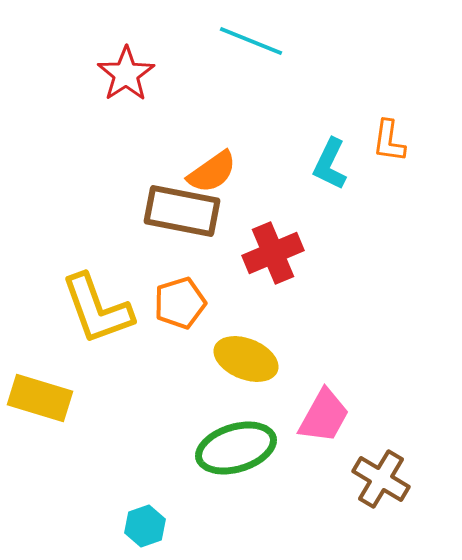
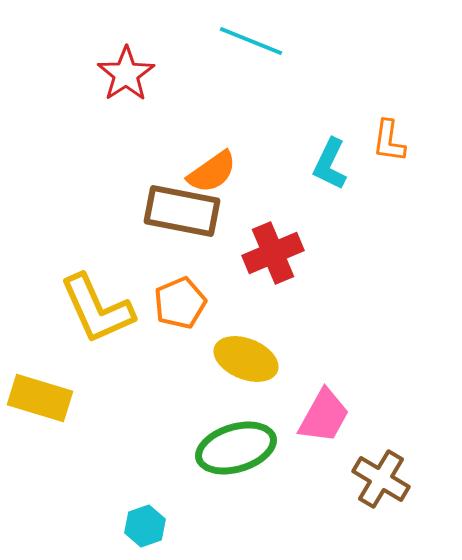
orange pentagon: rotated 6 degrees counterclockwise
yellow L-shape: rotated 4 degrees counterclockwise
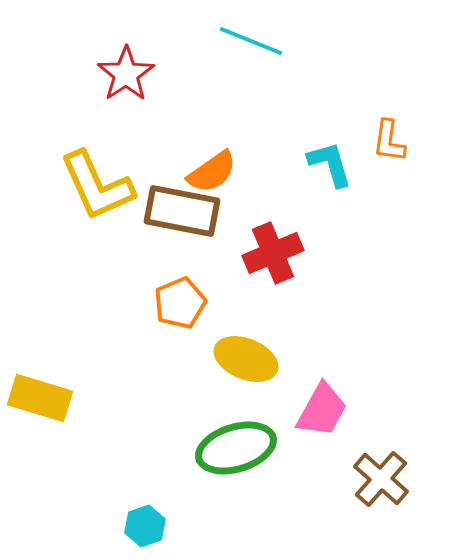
cyan L-shape: rotated 138 degrees clockwise
yellow L-shape: moved 123 px up
pink trapezoid: moved 2 px left, 6 px up
brown cross: rotated 10 degrees clockwise
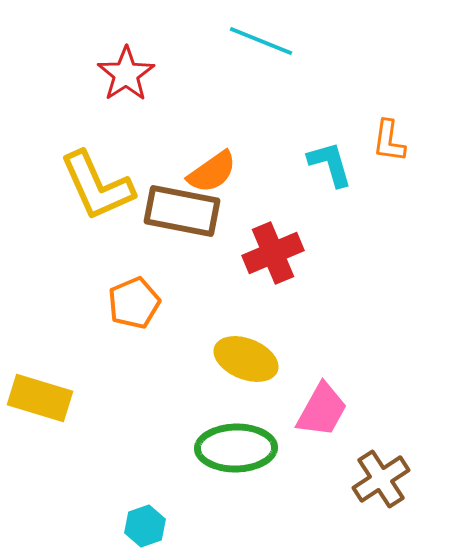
cyan line: moved 10 px right
orange pentagon: moved 46 px left
green ellipse: rotated 16 degrees clockwise
brown cross: rotated 16 degrees clockwise
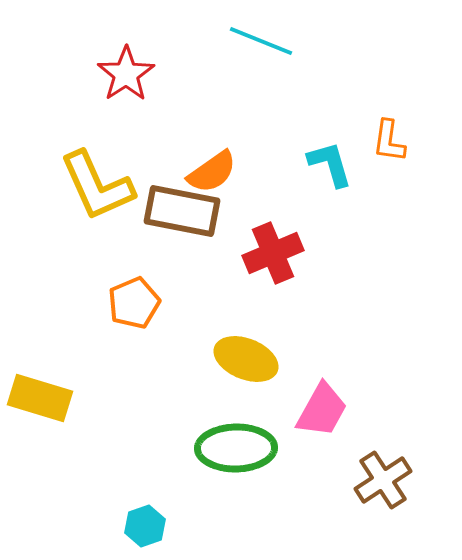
brown cross: moved 2 px right, 1 px down
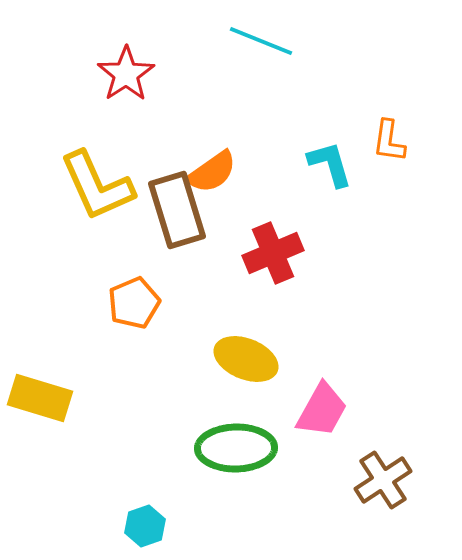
brown rectangle: moved 5 px left, 1 px up; rotated 62 degrees clockwise
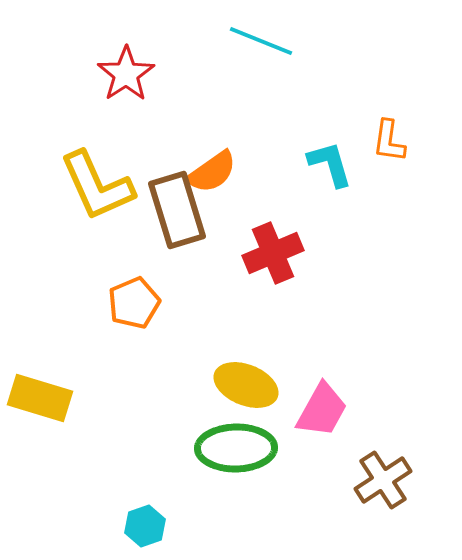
yellow ellipse: moved 26 px down
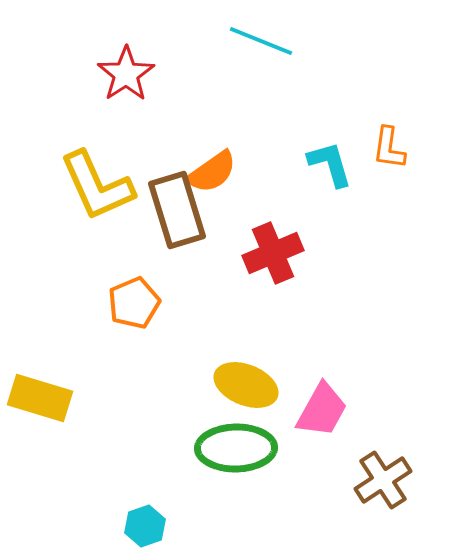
orange L-shape: moved 7 px down
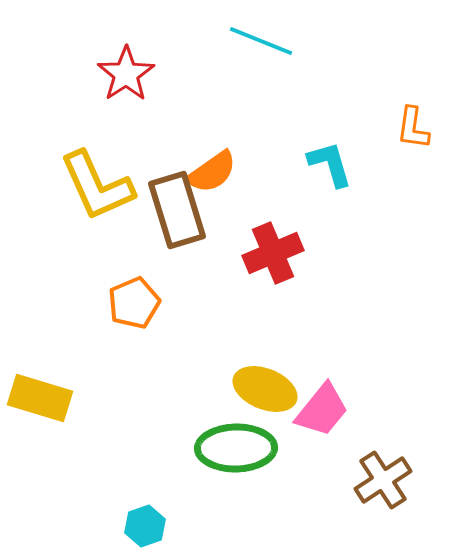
orange L-shape: moved 24 px right, 20 px up
yellow ellipse: moved 19 px right, 4 px down
pink trapezoid: rotated 10 degrees clockwise
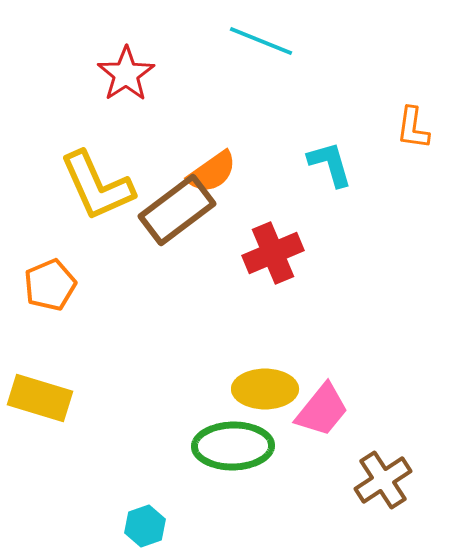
brown rectangle: rotated 70 degrees clockwise
orange pentagon: moved 84 px left, 18 px up
yellow ellipse: rotated 22 degrees counterclockwise
green ellipse: moved 3 px left, 2 px up
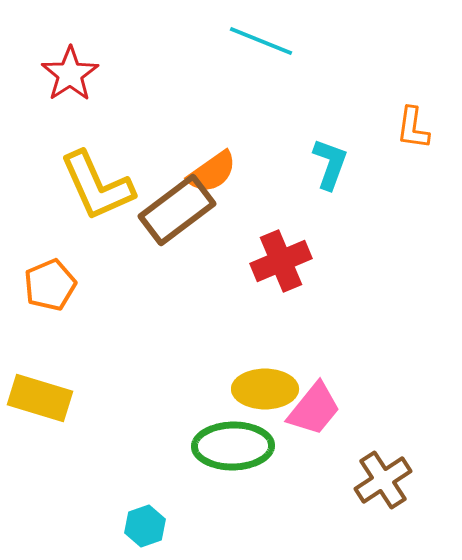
red star: moved 56 px left
cyan L-shape: rotated 36 degrees clockwise
red cross: moved 8 px right, 8 px down
pink trapezoid: moved 8 px left, 1 px up
